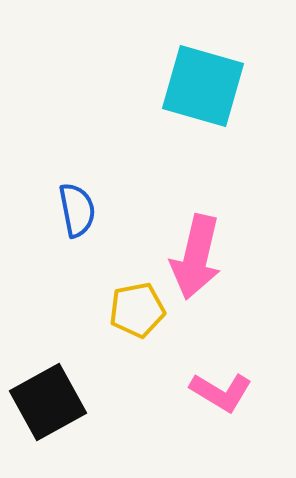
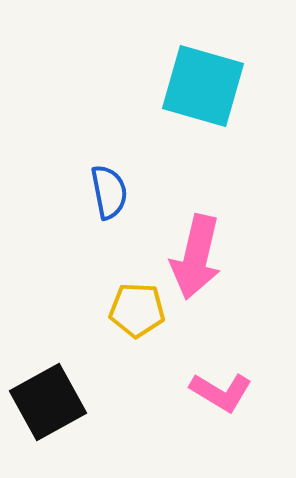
blue semicircle: moved 32 px right, 18 px up
yellow pentagon: rotated 14 degrees clockwise
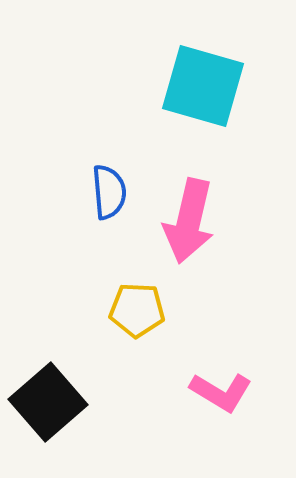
blue semicircle: rotated 6 degrees clockwise
pink arrow: moved 7 px left, 36 px up
black square: rotated 12 degrees counterclockwise
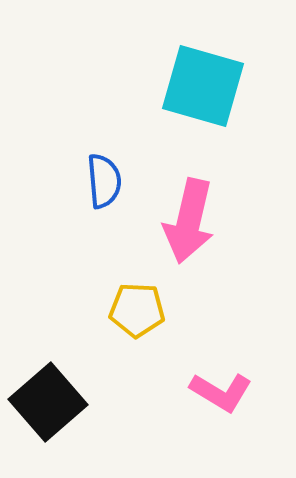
blue semicircle: moved 5 px left, 11 px up
